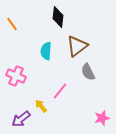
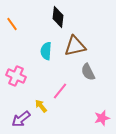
brown triangle: moved 2 px left; rotated 25 degrees clockwise
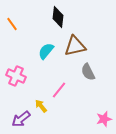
cyan semicircle: rotated 36 degrees clockwise
pink line: moved 1 px left, 1 px up
pink star: moved 2 px right, 1 px down
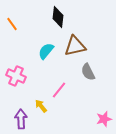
purple arrow: rotated 126 degrees clockwise
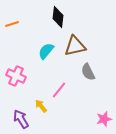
orange line: rotated 72 degrees counterclockwise
purple arrow: rotated 30 degrees counterclockwise
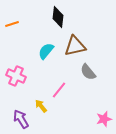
gray semicircle: rotated 12 degrees counterclockwise
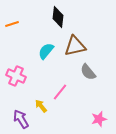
pink line: moved 1 px right, 2 px down
pink star: moved 5 px left
